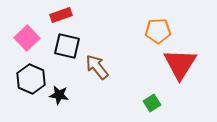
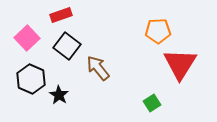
black square: rotated 24 degrees clockwise
brown arrow: moved 1 px right, 1 px down
black star: rotated 24 degrees clockwise
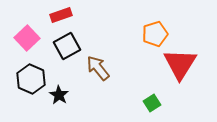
orange pentagon: moved 3 px left, 3 px down; rotated 15 degrees counterclockwise
black square: rotated 24 degrees clockwise
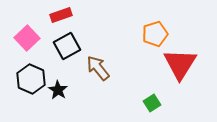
black star: moved 1 px left, 5 px up
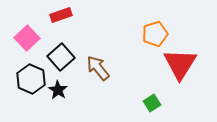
black square: moved 6 px left, 11 px down; rotated 12 degrees counterclockwise
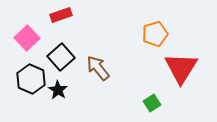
red triangle: moved 1 px right, 4 px down
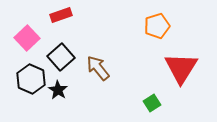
orange pentagon: moved 2 px right, 8 px up
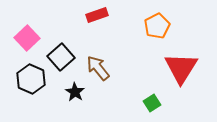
red rectangle: moved 36 px right
orange pentagon: rotated 10 degrees counterclockwise
black star: moved 17 px right, 2 px down
